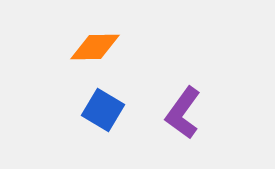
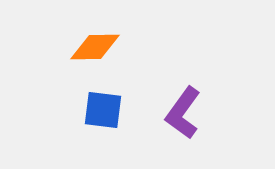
blue square: rotated 24 degrees counterclockwise
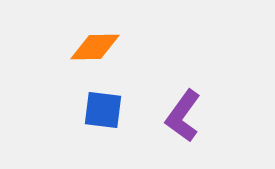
purple L-shape: moved 3 px down
